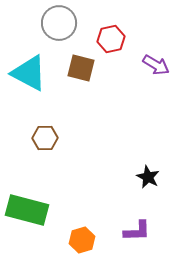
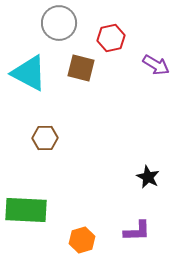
red hexagon: moved 1 px up
green rectangle: moved 1 px left; rotated 12 degrees counterclockwise
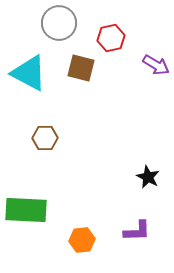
orange hexagon: rotated 10 degrees clockwise
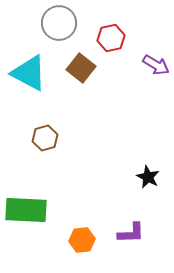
brown square: rotated 24 degrees clockwise
brown hexagon: rotated 15 degrees counterclockwise
purple L-shape: moved 6 px left, 2 px down
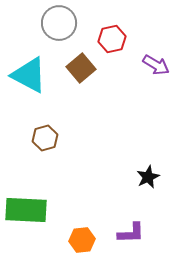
red hexagon: moved 1 px right, 1 px down
brown square: rotated 12 degrees clockwise
cyan triangle: moved 2 px down
black star: rotated 20 degrees clockwise
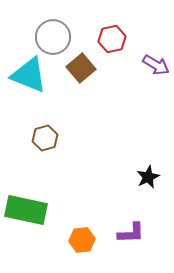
gray circle: moved 6 px left, 14 px down
cyan triangle: rotated 6 degrees counterclockwise
green rectangle: rotated 9 degrees clockwise
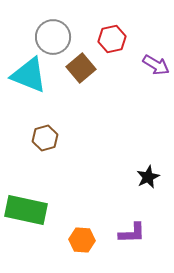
purple L-shape: moved 1 px right
orange hexagon: rotated 10 degrees clockwise
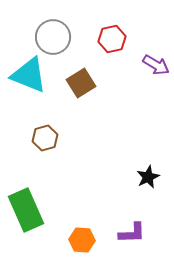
brown square: moved 15 px down; rotated 8 degrees clockwise
green rectangle: rotated 54 degrees clockwise
